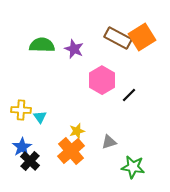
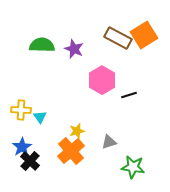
orange square: moved 2 px right, 2 px up
black line: rotated 28 degrees clockwise
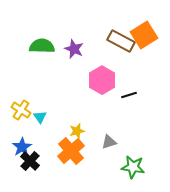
brown rectangle: moved 3 px right, 3 px down
green semicircle: moved 1 px down
yellow cross: rotated 30 degrees clockwise
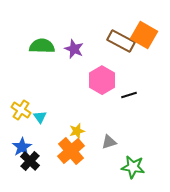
orange square: rotated 28 degrees counterclockwise
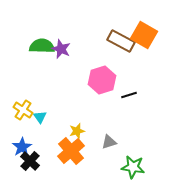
purple star: moved 13 px left
pink hexagon: rotated 12 degrees clockwise
yellow cross: moved 2 px right
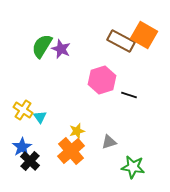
green semicircle: rotated 60 degrees counterclockwise
black line: rotated 35 degrees clockwise
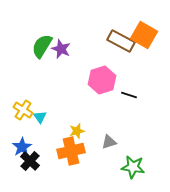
orange cross: rotated 28 degrees clockwise
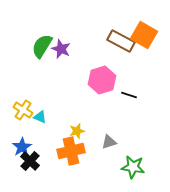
cyan triangle: rotated 32 degrees counterclockwise
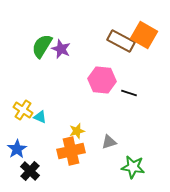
pink hexagon: rotated 24 degrees clockwise
black line: moved 2 px up
blue star: moved 5 px left, 2 px down
black cross: moved 10 px down
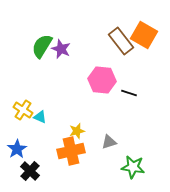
brown rectangle: rotated 24 degrees clockwise
